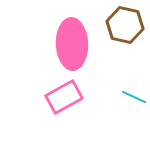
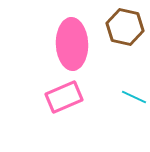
brown hexagon: moved 2 px down
pink rectangle: rotated 6 degrees clockwise
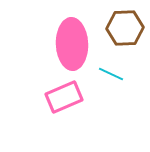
brown hexagon: moved 1 px down; rotated 15 degrees counterclockwise
cyan line: moved 23 px left, 23 px up
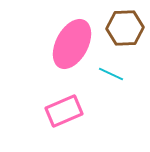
pink ellipse: rotated 30 degrees clockwise
pink rectangle: moved 14 px down
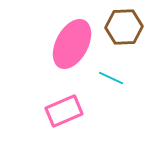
brown hexagon: moved 1 px left, 1 px up
cyan line: moved 4 px down
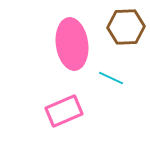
brown hexagon: moved 2 px right
pink ellipse: rotated 36 degrees counterclockwise
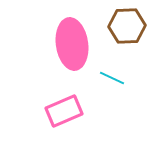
brown hexagon: moved 1 px right, 1 px up
cyan line: moved 1 px right
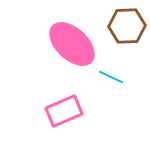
pink ellipse: rotated 39 degrees counterclockwise
cyan line: moved 1 px left, 1 px up
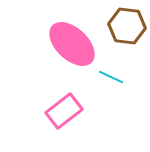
brown hexagon: rotated 9 degrees clockwise
pink rectangle: rotated 15 degrees counterclockwise
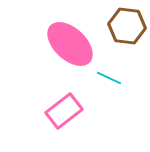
pink ellipse: moved 2 px left
cyan line: moved 2 px left, 1 px down
